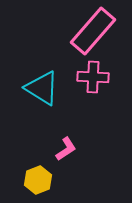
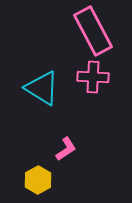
pink rectangle: rotated 69 degrees counterclockwise
yellow hexagon: rotated 8 degrees counterclockwise
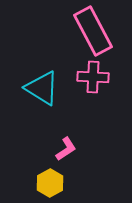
yellow hexagon: moved 12 px right, 3 px down
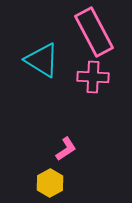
pink rectangle: moved 1 px right, 1 px down
cyan triangle: moved 28 px up
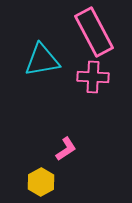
cyan triangle: rotated 42 degrees counterclockwise
yellow hexagon: moved 9 px left, 1 px up
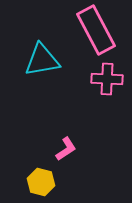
pink rectangle: moved 2 px right, 2 px up
pink cross: moved 14 px right, 2 px down
yellow hexagon: rotated 16 degrees counterclockwise
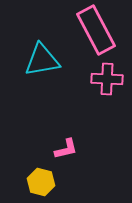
pink L-shape: rotated 20 degrees clockwise
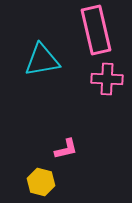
pink rectangle: rotated 15 degrees clockwise
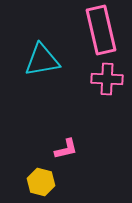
pink rectangle: moved 5 px right
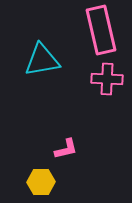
yellow hexagon: rotated 16 degrees counterclockwise
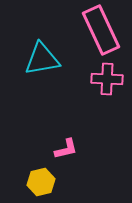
pink rectangle: rotated 12 degrees counterclockwise
cyan triangle: moved 1 px up
yellow hexagon: rotated 12 degrees counterclockwise
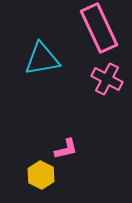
pink rectangle: moved 2 px left, 2 px up
pink cross: rotated 24 degrees clockwise
yellow hexagon: moved 7 px up; rotated 20 degrees counterclockwise
